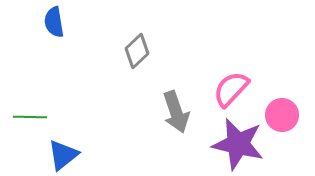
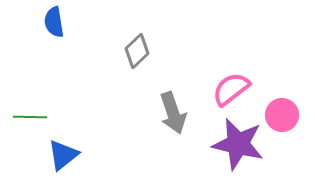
pink semicircle: rotated 9 degrees clockwise
gray arrow: moved 3 px left, 1 px down
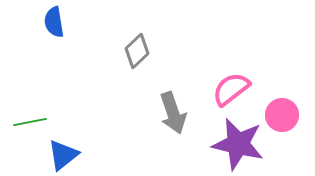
green line: moved 5 px down; rotated 12 degrees counterclockwise
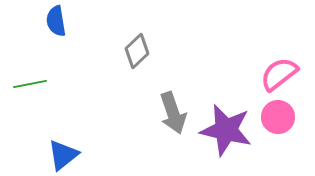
blue semicircle: moved 2 px right, 1 px up
pink semicircle: moved 48 px right, 15 px up
pink circle: moved 4 px left, 2 px down
green line: moved 38 px up
purple star: moved 12 px left, 14 px up
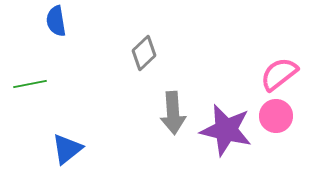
gray diamond: moved 7 px right, 2 px down
gray arrow: rotated 15 degrees clockwise
pink circle: moved 2 px left, 1 px up
blue triangle: moved 4 px right, 6 px up
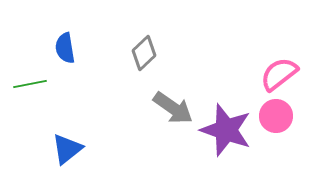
blue semicircle: moved 9 px right, 27 px down
gray arrow: moved 5 px up; rotated 51 degrees counterclockwise
purple star: rotated 6 degrees clockwise
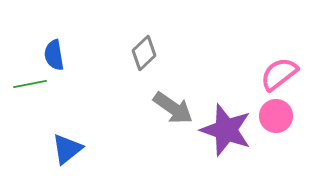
blue semicircle: moved 11 px left, 7 px down
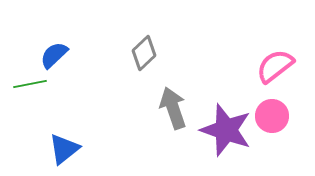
blue semicircle: rotated 56 degrees clockwise
pink semicircle: moved 4 px left, 8 px up
gray arrow: rotated 144 degrees counterclockwise
pink circle: moved 4 px left
blue triangle: moved 3 px left
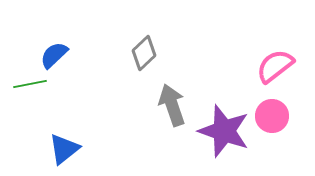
gray arrow: moved 1 px left, 3 px up
purple star: moved 2 px left, 1 px down
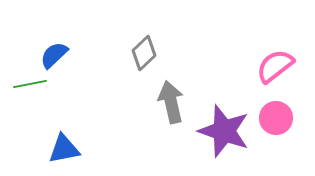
gray arrow: moved 1 px left, 3 px up; rotated 6 degrees clockwise
pink circle: moved 4 px right, 2 px down
blue triangle: rotated 28 degrees clockwise
